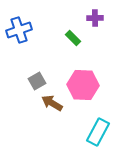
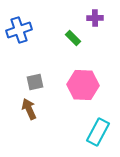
gray square: moved 2 px left, 1 px down; rotated 18 degrees clockwise
brown arrow: moved 23 px left, 6 px down; rotated 35 degrees clockwise
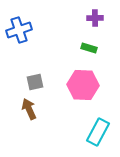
green rectangle: moved 16 px right, 10 px down; rotated 28 degrees counterclockwise
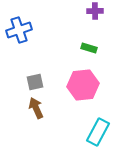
purple cross: moved 7 px up
pink hexagon: rotated 8 degrees counterclockwise
brown arrow: moved 7 px right, 1 px up
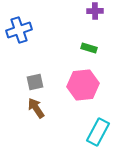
brown arrow: rotated 10 degrees counterclockwise
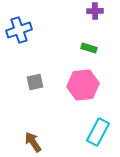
brown arrow: moved 3 px left, 34 px down
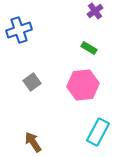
purple cross: rotated 35 degrees counterclockwise
green rectangle: rotated 14 degrees clockwise
gray square: moved 3 px left; rotated 24 degrees counterclockwise
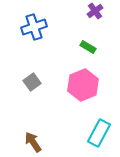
blue cross: moved 15 px right, 3 px up
green rectangle: moved 1 px left, 1 px up
pink hexagon: rotated 16 degrees counterclockwise
cyan rectangle: moved 1 px right, 1 px down
